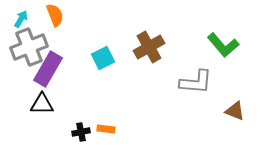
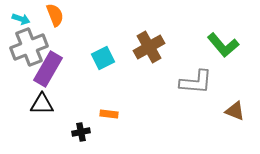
cyan arrow: rotated 78 degrees clockwise
orange rectangle: moved 3 px right, 15 px up
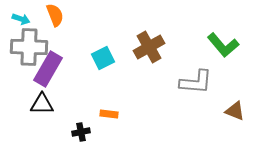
gray cross: rotated 24 degrees clockwise
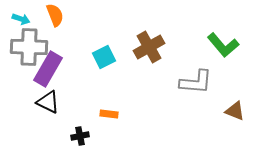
cyan square: moved 1 px right, 1 px up
black triangle: moved 6 px right, 2 px up; rotated 25 degrees clockwise
black cross: moved 1 px left, 4 px down
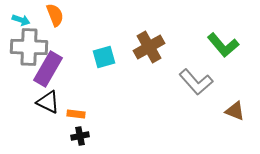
cyan arrow: moved 1 px down
cyan square: rotated 10 degrees clockwise
gray L-shape: rotated 44 degrees clockwise
orange rectangle: moved 33 px left
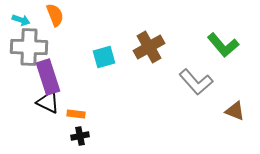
purple rectangle: moved 8 px down; rotated 48 degrees counterclockwise
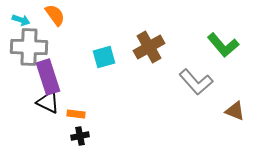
orange semicircle: rotated 15 degrees counterclockwise
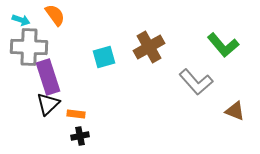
black triangle: moved 2 px down; rotated 50 degrees clockwise
